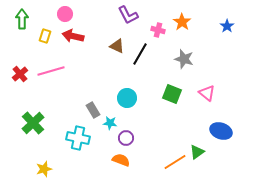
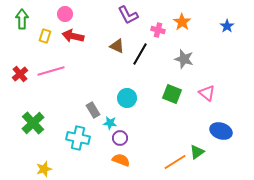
purple circle: moved 6 px left
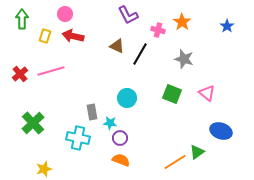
gray rectangle: moved 1 px left, 2 px down; rotated 21 degrees clockwise
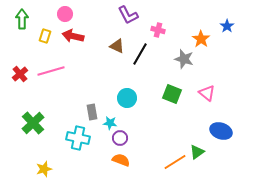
orange star: moved 19 px right, 17 px down
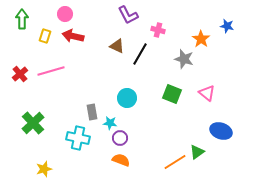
blue star: rotated 24 degrees counterclockwise
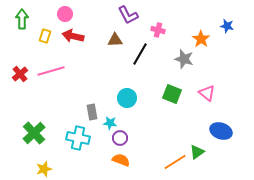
brown triangle: moved 2 px left, 6 px up; rotated 28 degrees counterclockwise
green cross: moved 1 px right, 10 px down
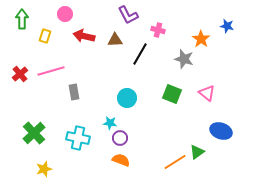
red arrow: moved 11 px right
gray rectangle: moved 18 px left, 20 px up
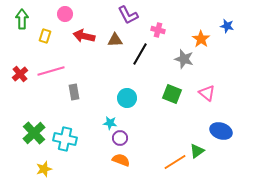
cyan cross: moved 13 px left, 1 px down
green triangle: moved 1 px up
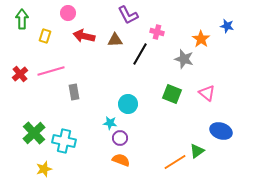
pink circle: moved 3 px right, 1 px up
pink cross: moved 1 px left, 2 px down
cyan circle: moved 1 px right, 6 px down
cyan cross: moved 1 px left, 2 px down
